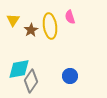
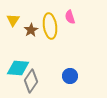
cyan diamond: moved 1 px left, 1 px up; rotated 15 degrees clockwise
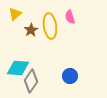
yellow triangle: moved 2 px right, 6 px up; rotated 16 degrees clockwise
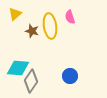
brown star: moved 1 px right, 1 px down; rotated 24 degrees counterclockwise
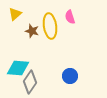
gray diamond: moved 1 px left, 1 px down
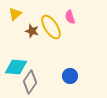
yellow ellipse: moved 1 px right, 1 px down; rotated 25 degrees counterclockwise
cyan diamond: moved 2 px left, 1 px up
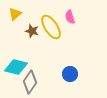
cyan diamond: rotated 10 degrees clockwise
blue circle: moved 2 px up
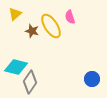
yellow ellipse: moved 1 px up
blue circle: moved 22 px right, 5 px down
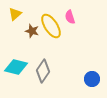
gray diamond: moved 13 px right, 11 px up
